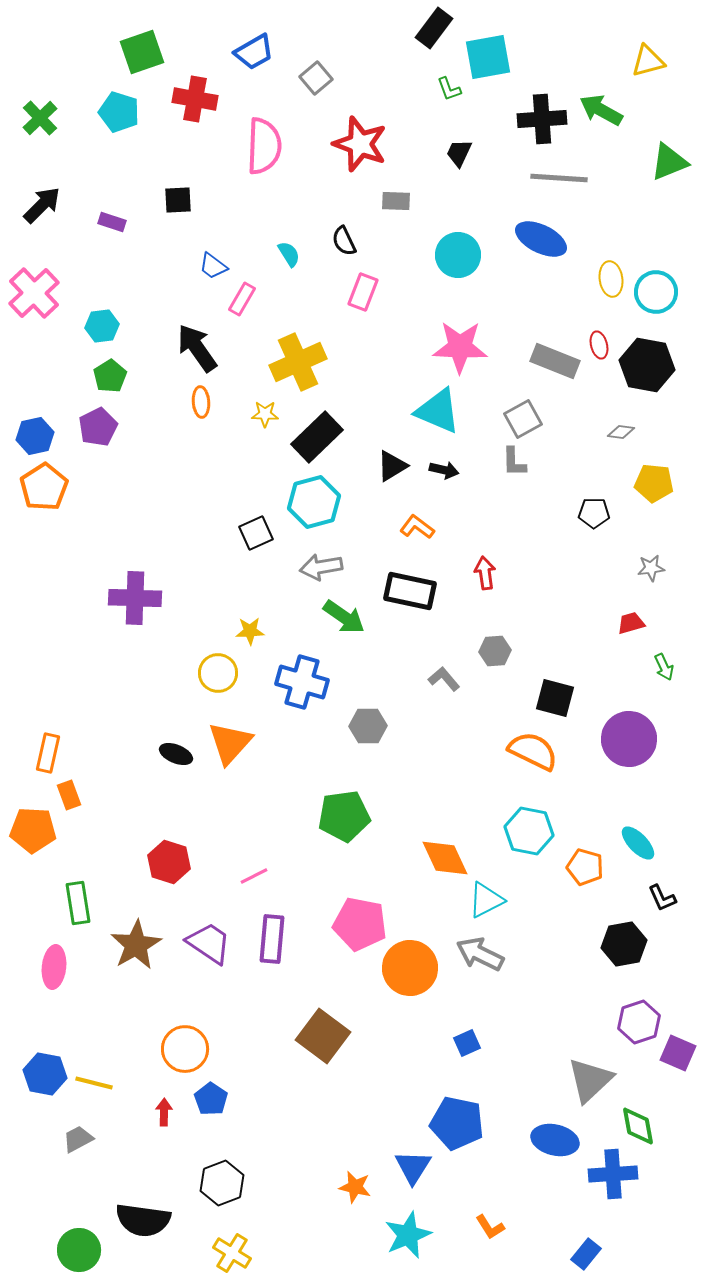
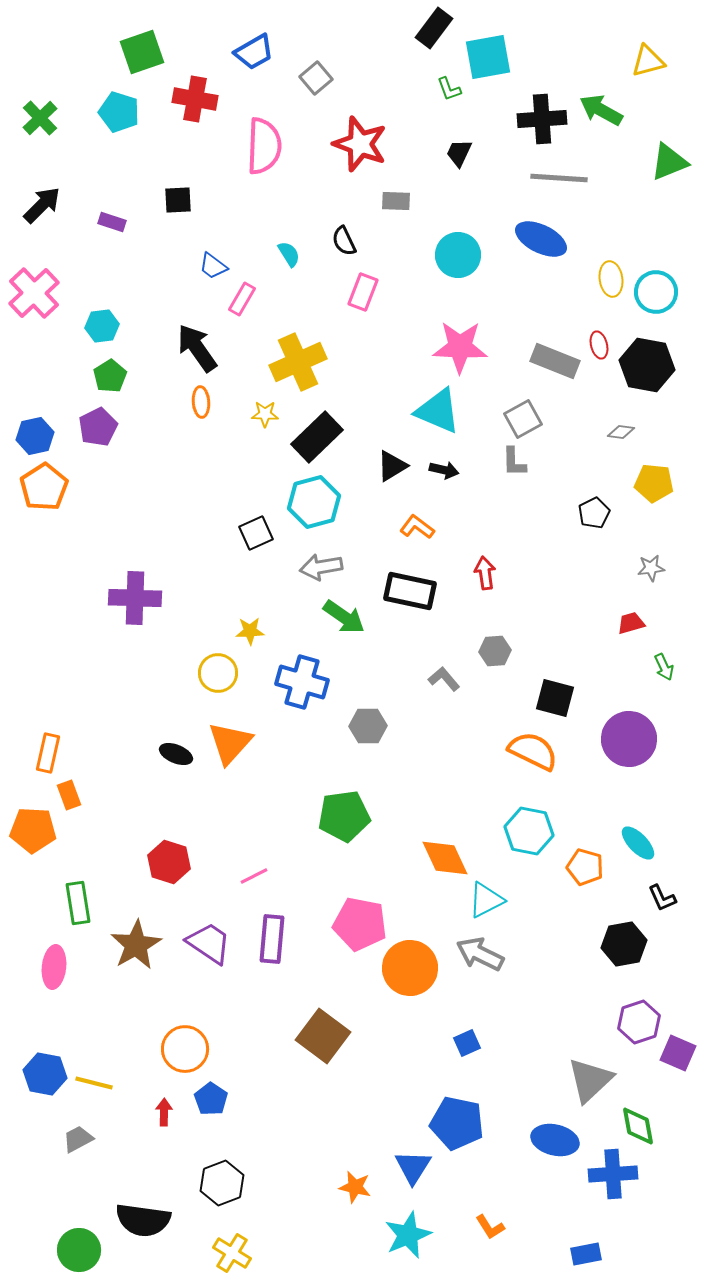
black pentagon at (594, 513): rotated 28 degrees counterclockwise
blue rectangle at (586, 1254): rotated 40 degrees clockwise
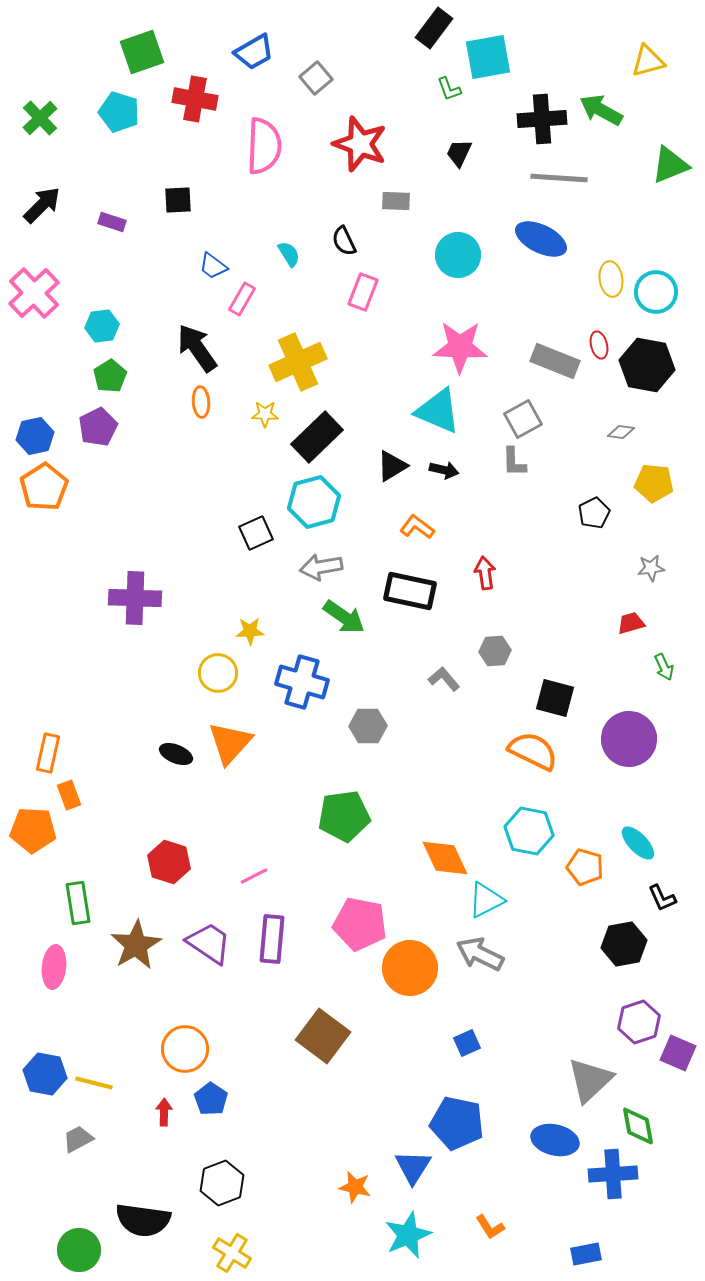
green triangle at (669, 162): moved 1 px right, 3 px down
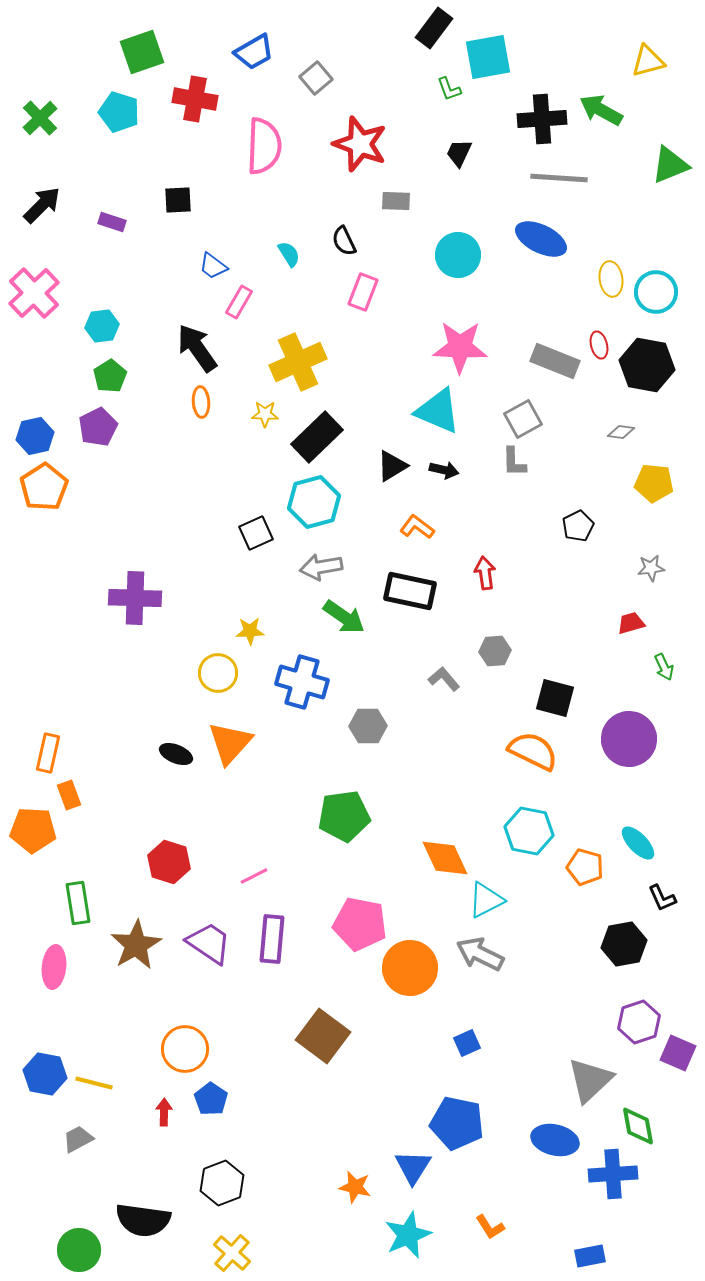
pink rectangle at (242, 299): moved 3 px left, 3 px down
black pentagon at (594, 513): moved 16 px left, 13 px down
yellow cross at (232, 1253): rotated 9 degrees clockwise
blue rectangle at (586, 1254): moved 4 px right, 2 px down
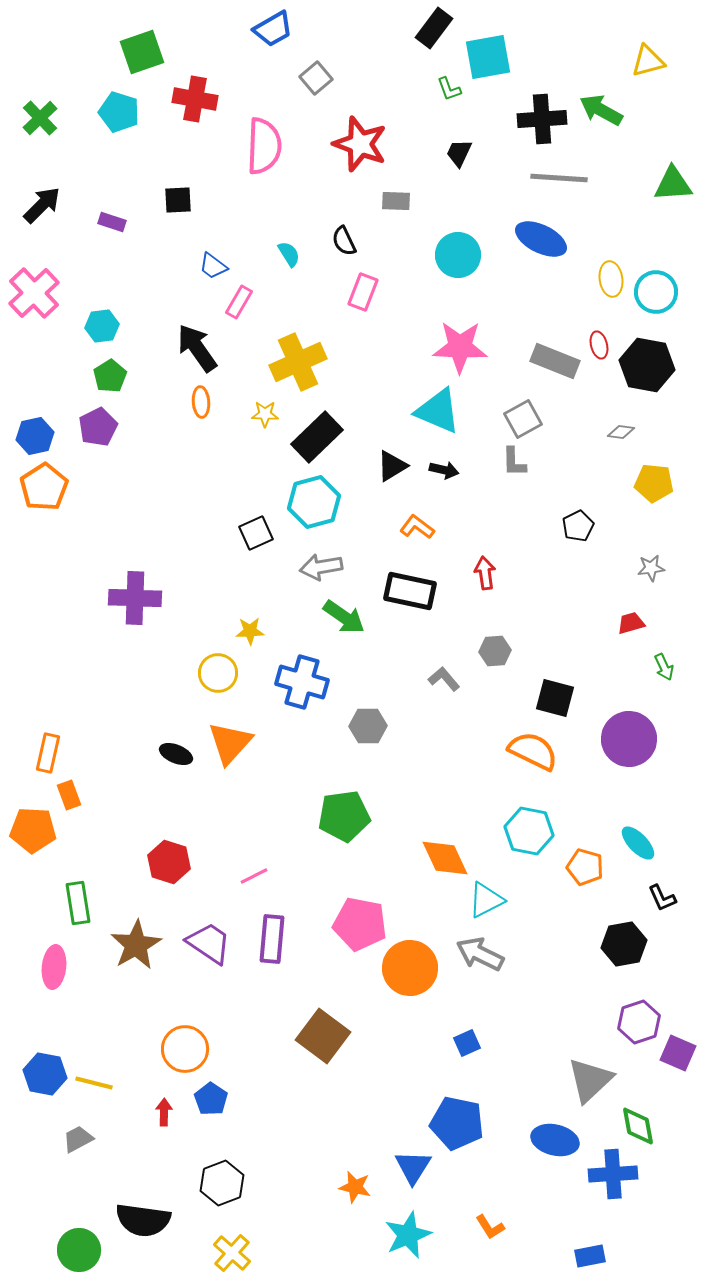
blue trapezoid at (254, 52): moved 19 px right, 23 px up
green triangle at (670, 165): moved 3 px right, 19 px down; rotated 18 degrees clockwise
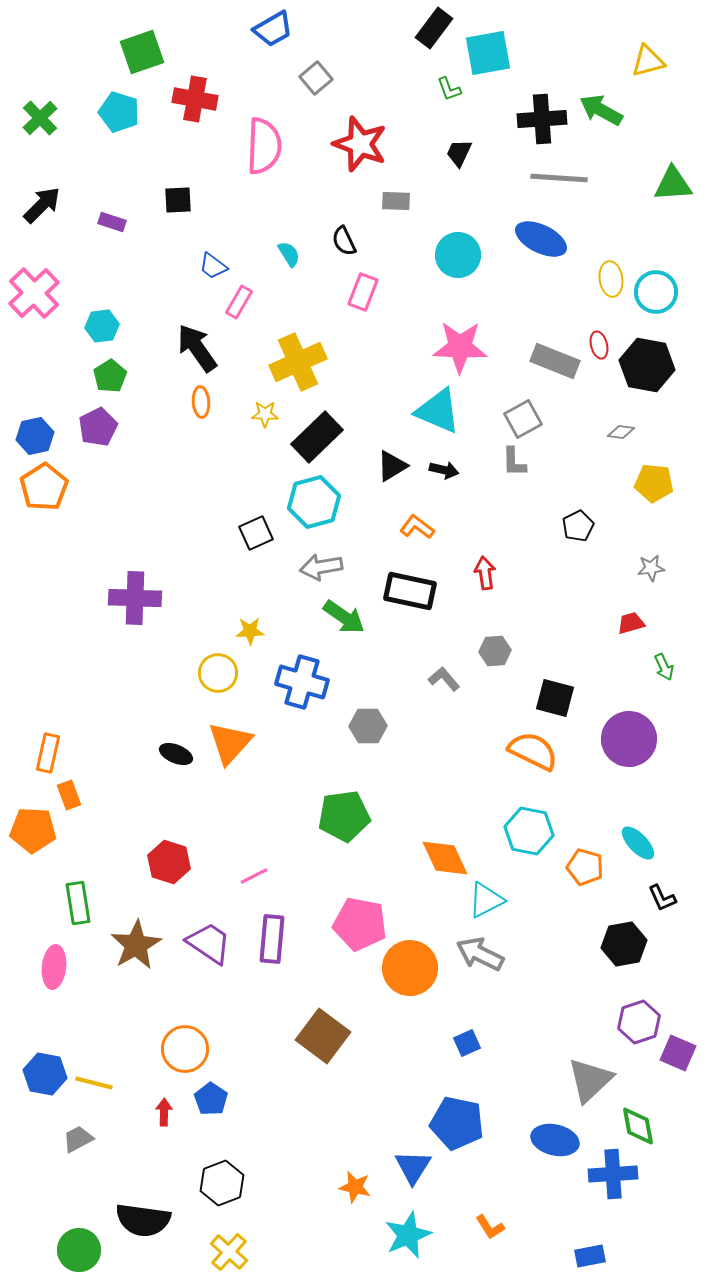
cyan square at (488, 57): moved 4 px up
yellow cross at (232, 1253): moved 3 px left, 1 px up
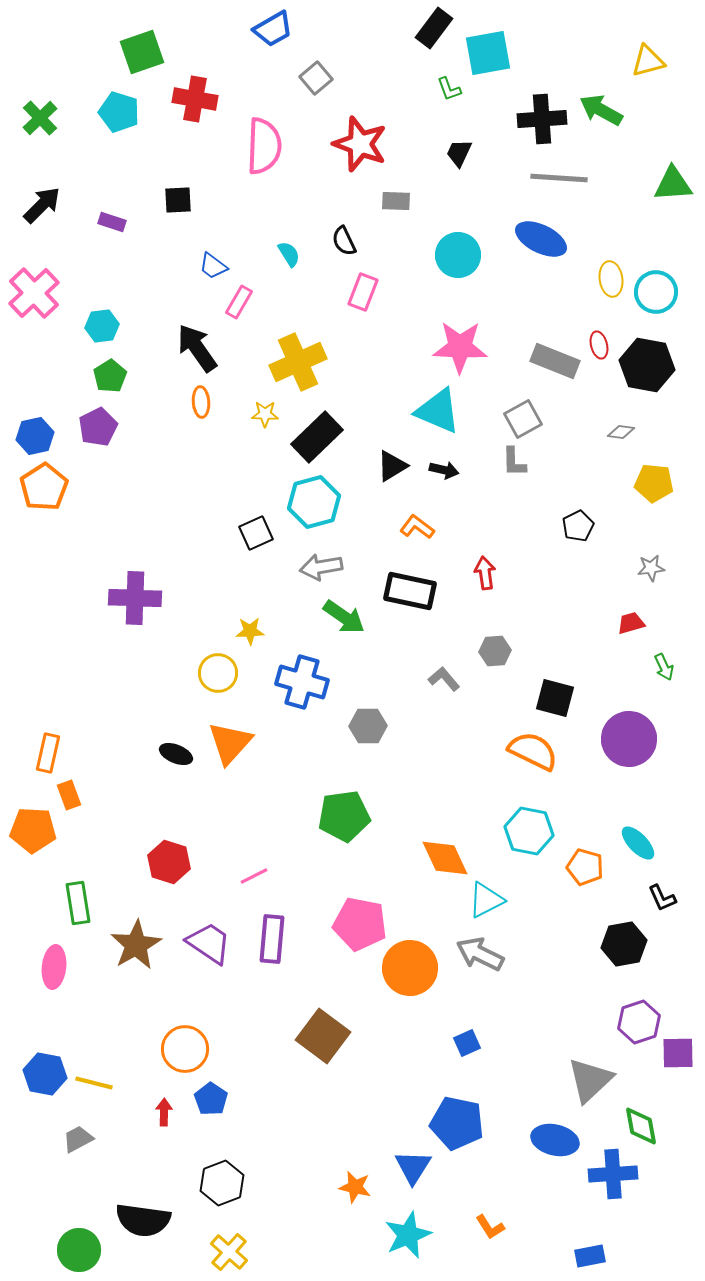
purple square at (678, 1053): rotated 24 degrees counterclockwise
green diamond at (638, 1126): moved 3 px right
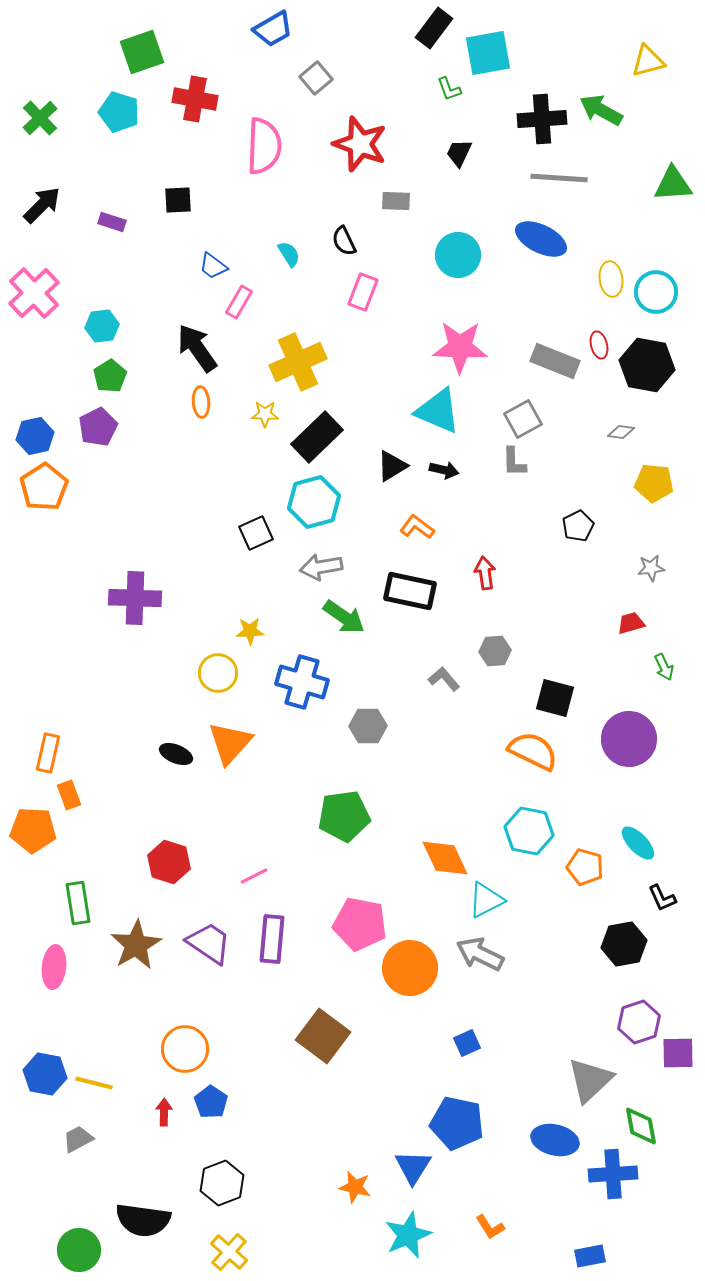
blue pentagon at (211, 1099): moved 3 px down
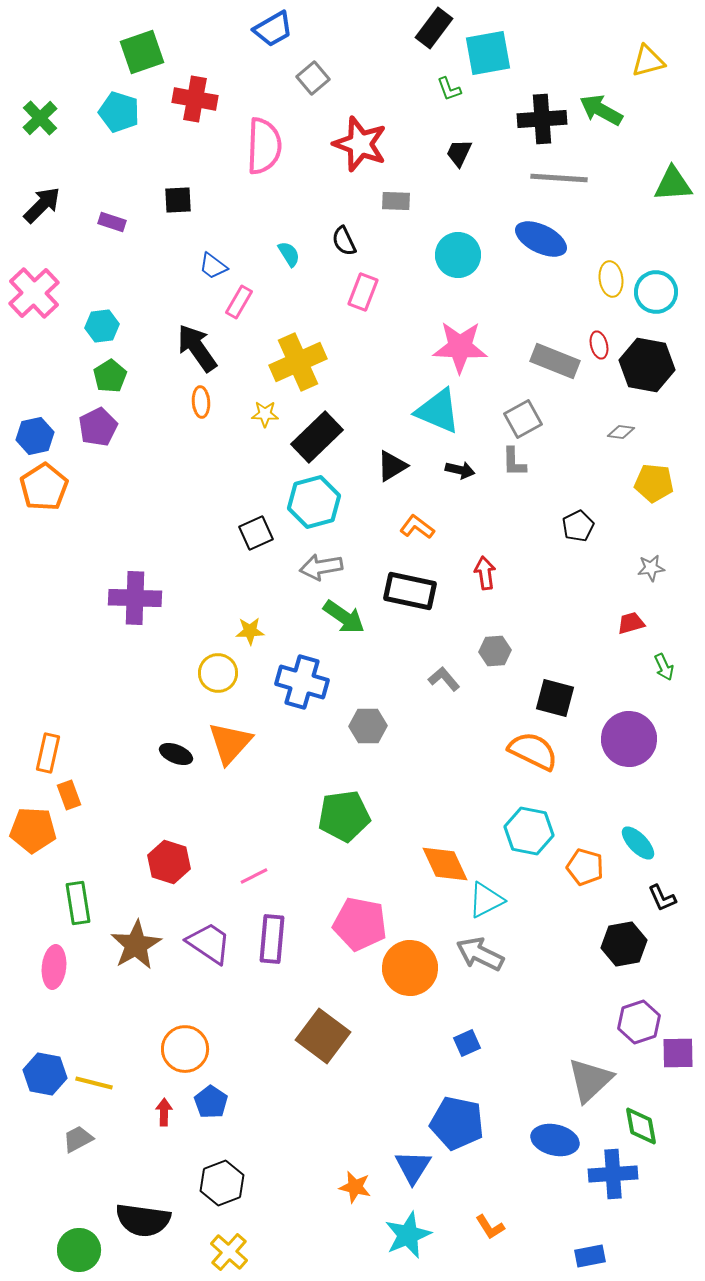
gray square at (316, 78): moved 3 px left
black arrow at (444, 470): moved 16 px right
orange diamond at (445, 858): moved 6 px down
